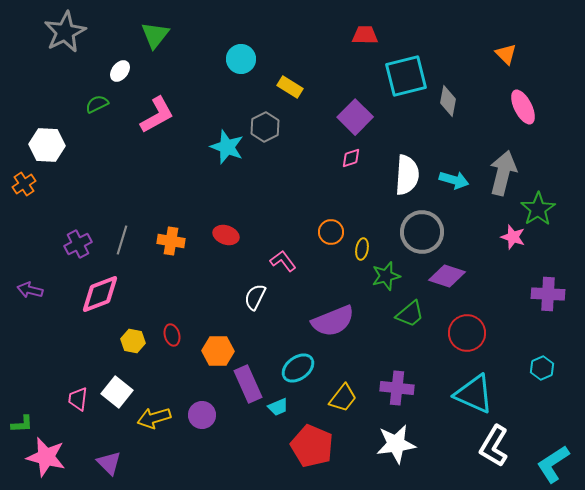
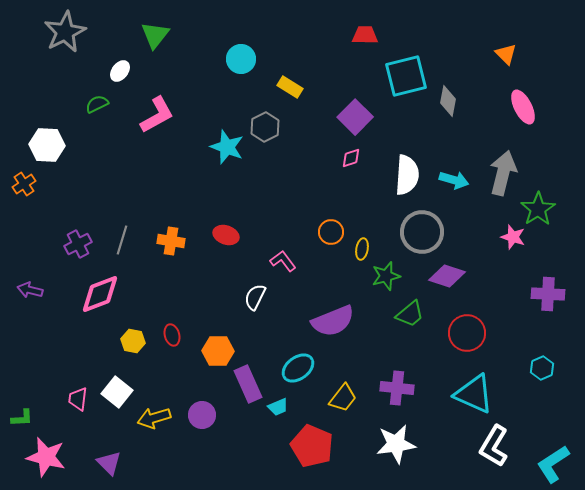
green L-shape at (22, 424): moved 6 px up
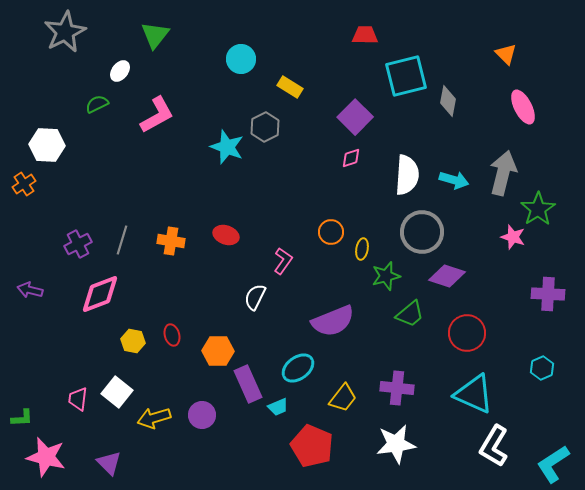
pink L-shape at (283, 261): rotated 72 degrees clockwise
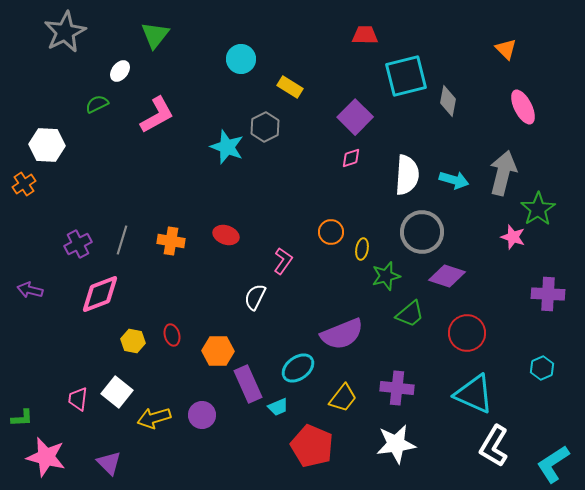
orange triangle at (506, 54): moved 5 px up
purple semicircle at (333, 321): moved 9 px right, 13 px down
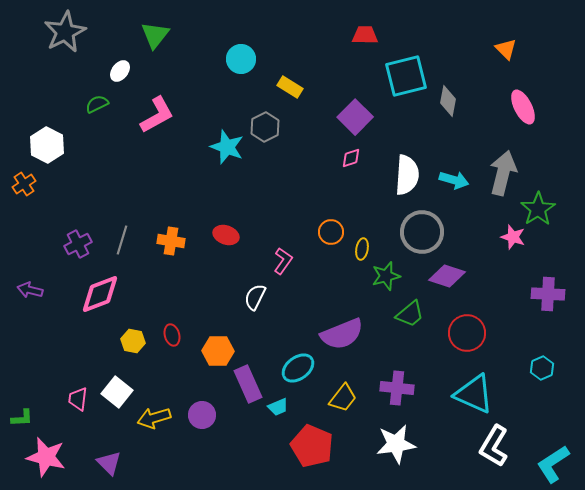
white hexagon at (47, 145): rotated 24 degrees clockwise
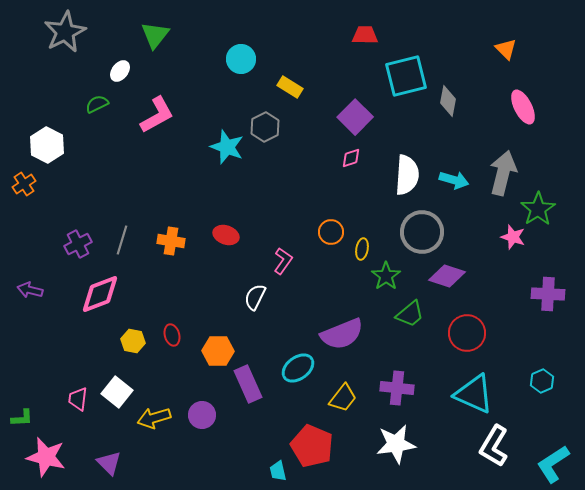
green star at (386, 276): rotated 20 degrees counterclockwise
cyan hexagon at (542, 368): moved 13 px down
cyan trapezoid at (278, 407): moved 64 px down; rotated 100 degrees clockwise
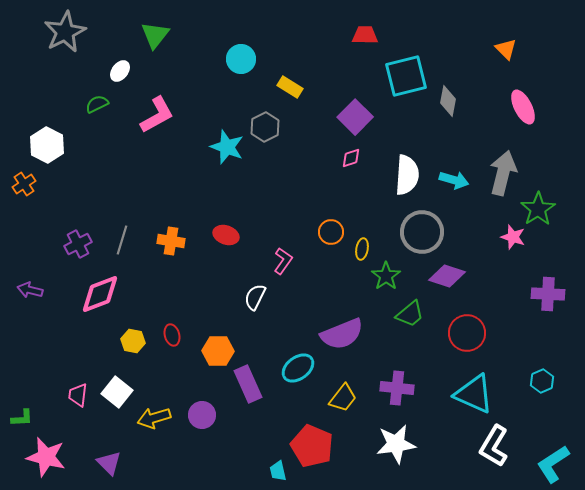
pink trapezoid at (78, 399): moved 4 px up
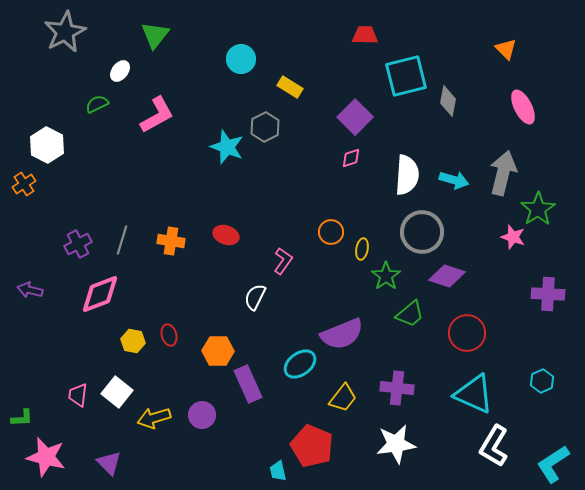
red ellipse at (172, 335): moved 3 px left
cyan ellipse at (298, 368): moved 2 px right, 4 px up
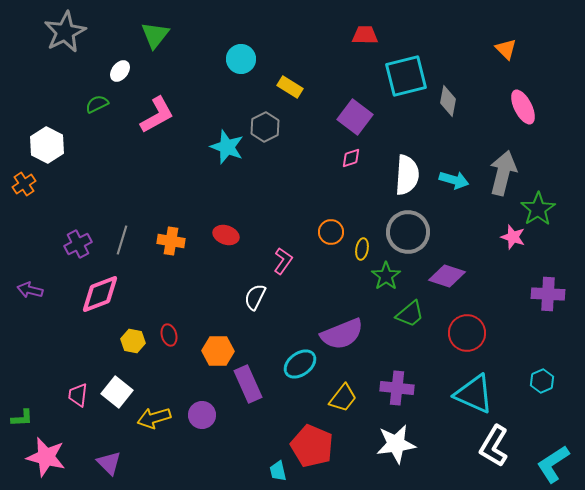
purple square at (355, 117): rotated 8 degrees counterclockwise
gray circle at (422, 232): moved 14 px left
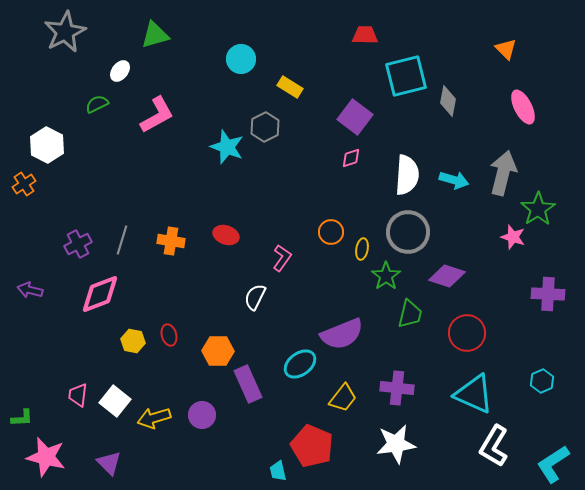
green triangle at (155, 35): rotated 36 degrees clockwise
pink L-shape at (283, 261): moved 1 px left, 3 px up
green trapezoid at (410, 314): rotated 36 degrees counterclockwise
white square at (117, 392): moved 2 px left, 9 px down
